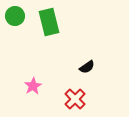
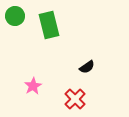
green rectangle: moved 3 px down
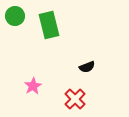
black semicircle: rotated 14 degrees clockwise
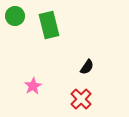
black semicircle: rotated 35 degrees counterclockwise
red cross: moved 6 px right
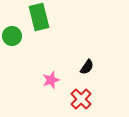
green circle: moved 3 px left, 20 px down
green rectangle: moved 10 px left, 8 px up
pink star: moved 18 px right, 6 px up; rotated 12 degrees clockwise
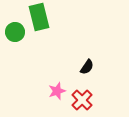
green circle: moved 3 px right, 4 px up
pink star: moved 6 px right, 11 px down
red cross: moved 1 px right, 1 px down
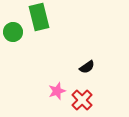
green circle: moved 2 px left
black semicircle: rotated 21 degrees clockwise
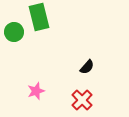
green circle: moved 1 px right
black semicircle: rotated 14 degrees counterclockwise
pink star: moved 21 px left
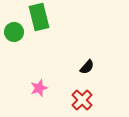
pink star: moved 3 px right, 3 px up
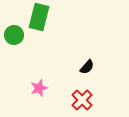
green rectangle: rotated 28 degrees clockwise
green circle: moved 3 px down
